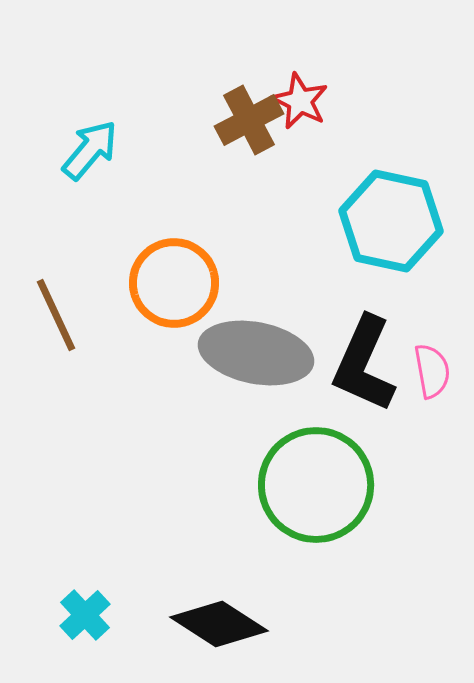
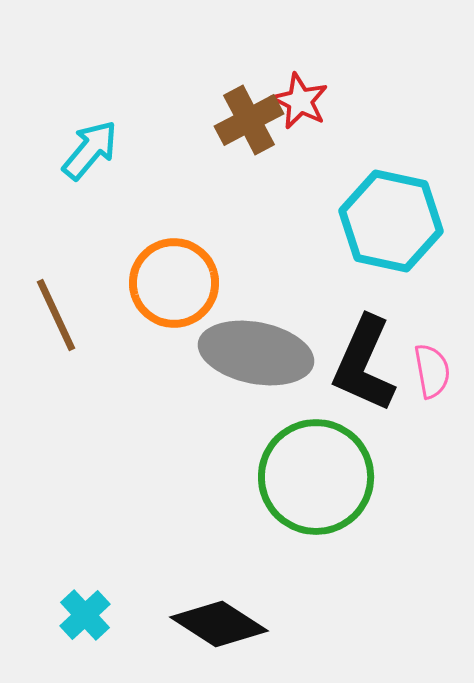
green circle: moved 8 px up
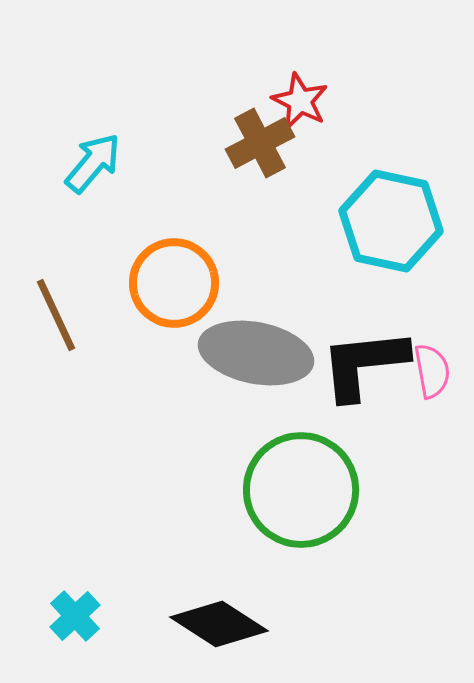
brown cross: moved 11 px right, 23 px down
cyan arrow: moved 3 px right, 13 px down
black L-shape: rotated 60 degrees clockwise
green circle: moved 15 px left, 13 px down
cyan cross: moved 10 px left, 1 px down
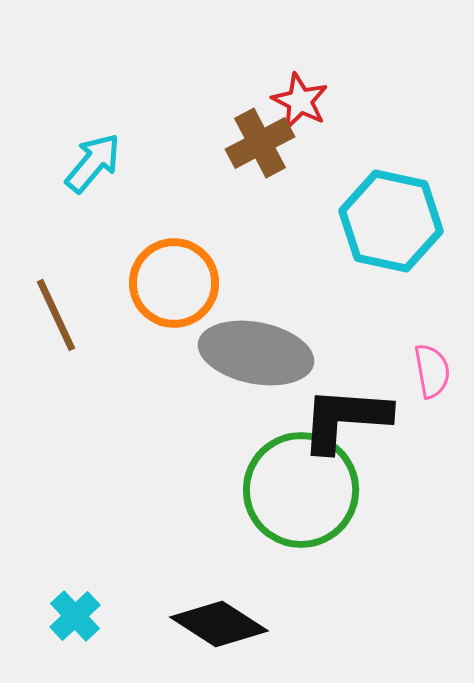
black L-shape: moved 19 px left, 55 px down; rotated 10 degrees clockwise
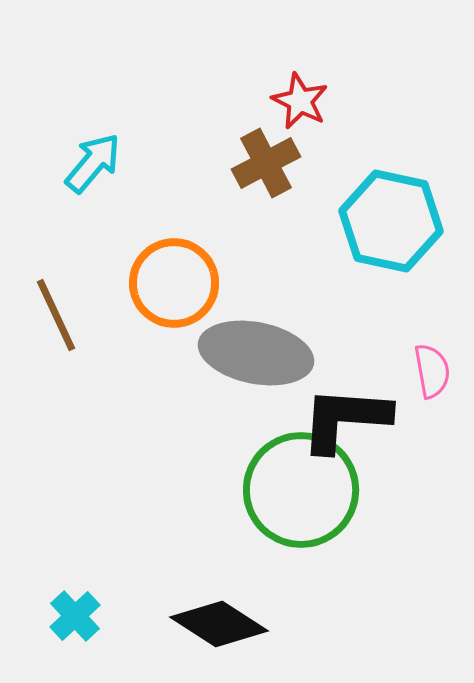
brown cross: moved 6 px right, 20 px down
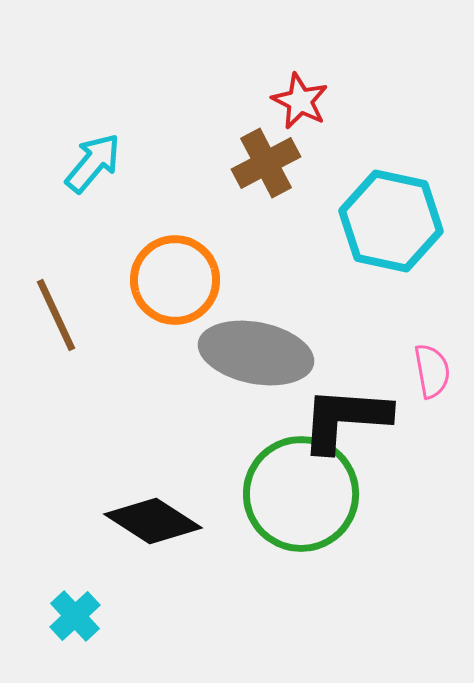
orange circle: moved 1 px right, 3 px up
green circle: moved 4 px down
black diamond: moved 66 px left, 103 px up
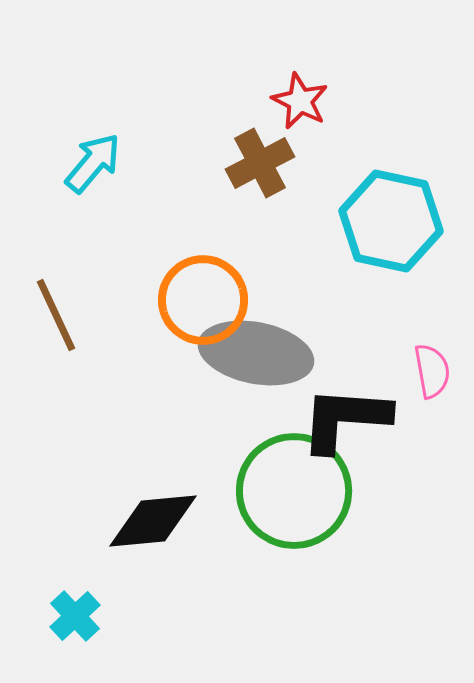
brown cross: moved 6 px left
orange circle: moved 28 px right, 20 px down
green circle: moved 7 px left, 3 px up
black diamond: rotated 38 degrees counterclockwise
